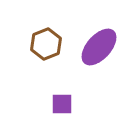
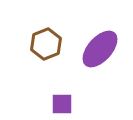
purple ellipse: moved 1 px right, 2 px down
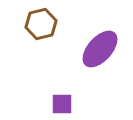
brown hexagon: moved 5 px left, 20 px up; rotated 8 degrees clockwise
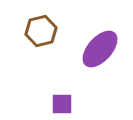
brown hexagon: moved 7 px down
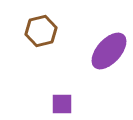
purple ellipse: moved 9 px right, 2 px down
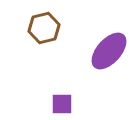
brown hexagon: moved 3 px right, 3 px up
